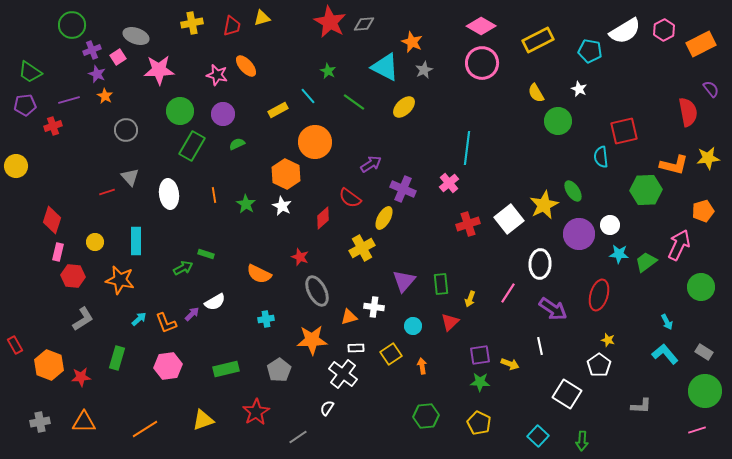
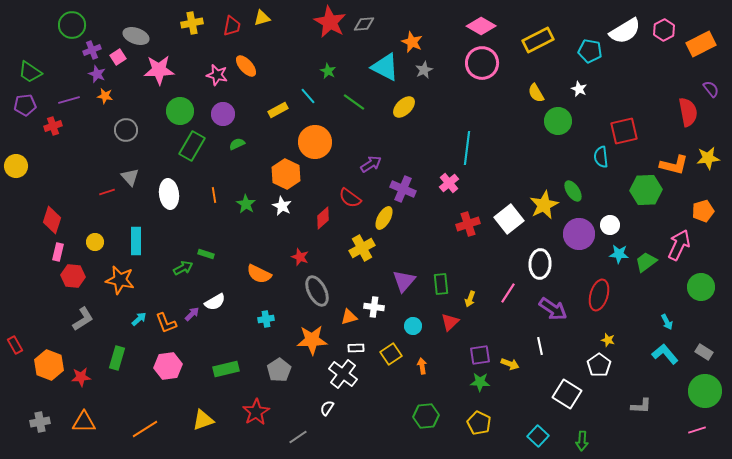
orange star at (105, 96): rotated 21 degrees counterclockwise
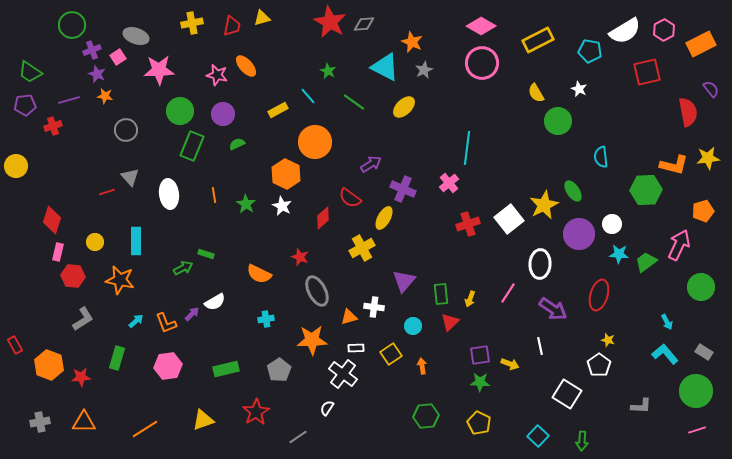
red square at (624, 131): moved 23 px right, 59 px up
green rectangle at (192, 146): rotated 8 degrees counterclockwise
white circle at (610, 225): moved 2 px right, 1 px up
green rectangle at (441, 284): moved 10 px down
cyan arrow at (139, 319): moved 3 px left, 2 px down
green circle at (705, 391): moved 9 px left
